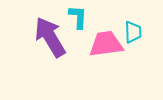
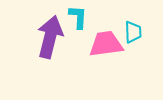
purple arrow: rotated 45 degrees clockwise
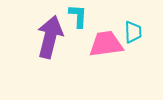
cyan L-shape: moved 1 px up
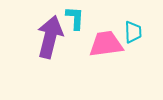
cyan L-shape: moved 3 px left, 2 px down
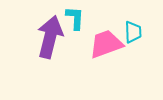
pink trapezoid: rotated 12 degrees counterclockwise
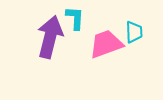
cyan trapezoid: moved 1 px right
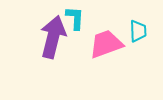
cyan trapezoid: moved 4 px right, 1 px up
purple arrow: moved 3 px right
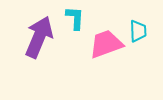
purple arrow: moved 14 px left; rotated 9 degrees clockwise
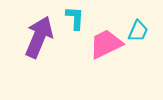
cyan trapezoid: rotated 25 degrees clockwise
pink trapezoid: rotated 6 degrees counterclockwise
